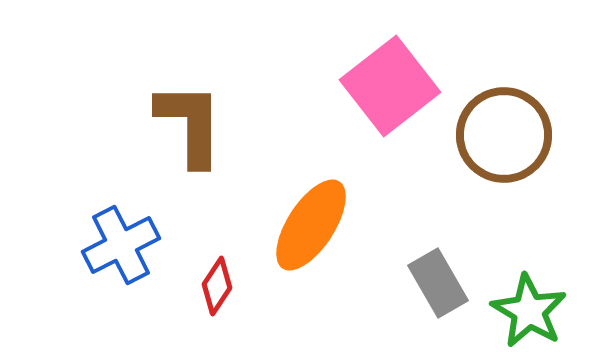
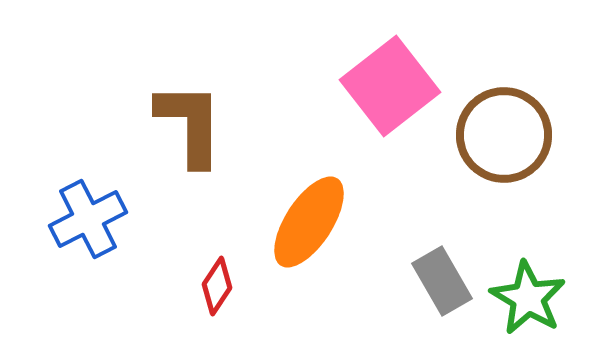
orange ellipse: moved 2 px left, 3 px up
blue cross: moved 33 px left, 26 px up
gray rectangle: moved 4 px right, 2 px up
green star: moved 1 px left, 13 px up
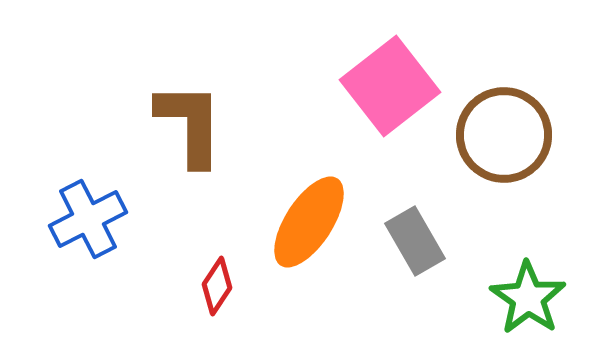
gray rectangle: moved 27 px left, 40 px up
green star: rotated 4 degrees clockwise
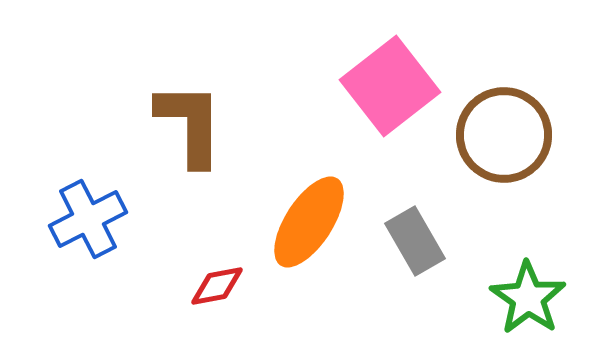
red diamond: rotated 46 degrees clockwise
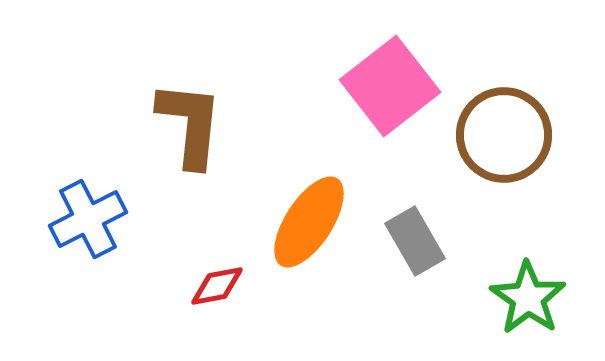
brown L-shape: rotated 6 degrees clockwise
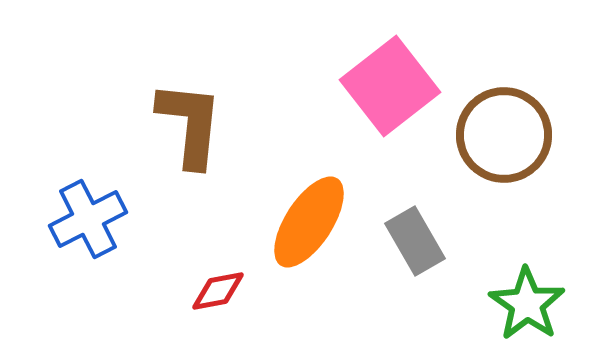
red diamond: moved 1 px right, 5 px down
green star: moved 1 px left, 6 px down
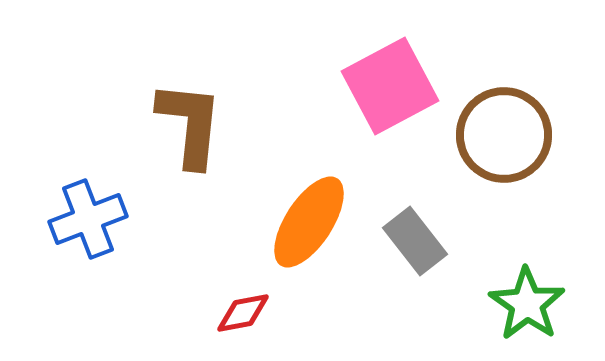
pink square: rotated 10 degrees clockwise
blue cross: rotated 6 degrees clockwise
gray rectangle: rotated 8 degrees counterclockwise
red diamond: moved 25 px right, 22 px down
